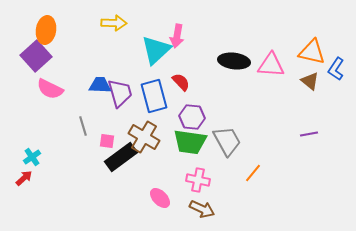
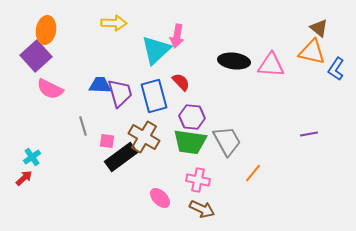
brown triangle: moved 9 px right, 53 px up
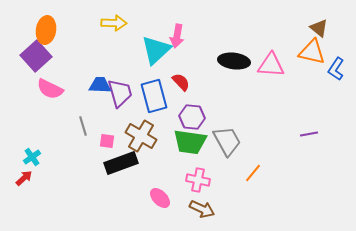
brown cross: moved 3 px left, 1 px up
black rectangle: moved 6 px down; rotated 16 degrees clockwise
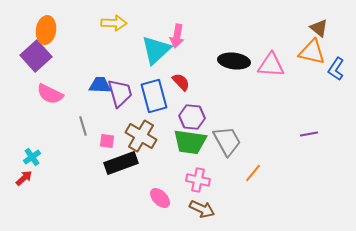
pink semicircle: moved 5 px down
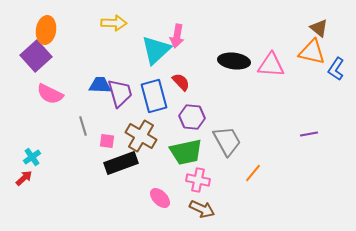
green trapezoid: moved 4 px left, 10 px down; rotated 20 degrees counterclockwise
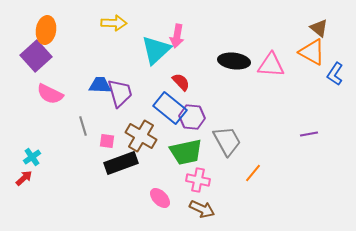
orange triangle: rotated 16 degrees clockwise
blue L-shape: moved 1 px left, 5 px down
blue rectangle: moved 16 px right, 12 px down; rotated 36 degrees counterclockwise
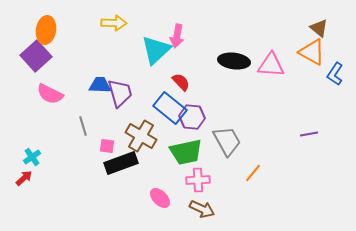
pink square: moved 5 px down
pink cross: rotated 15 degrees counterclockwise
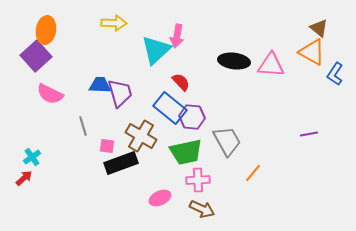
pink ellipse: rotated 70 degrees counterclockwise
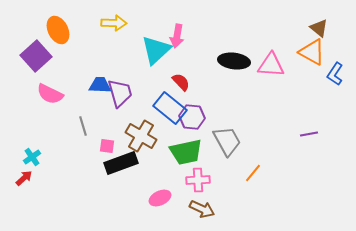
orange ellipse: moved 12 px right; rotated 36 degrees counterclockwise
